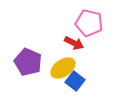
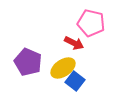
pink pentagon: moved 2 px right
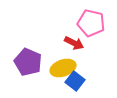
yellow ellipse: rotated 15 degrees clockwise
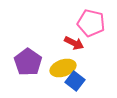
purple pentagon: rotated 12 degrees clockwise
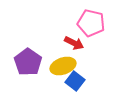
yellow ellipse: moved 2 px up
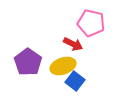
red arrow: moved 1 px left, 1 px down
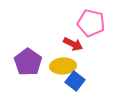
yellow ellipse: rotated 15 degrees clockwise
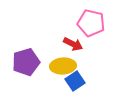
purple pentagon: moved 2 px left; rotated 20 degrees clockwise
blue square: rotated 18 degrees clockwise
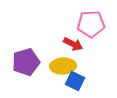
pink pentagon: moved 1 px down; rotated 16 degrees counterclockwise
blue square: rotated 30 degrees counterclockwise
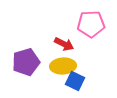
red arrow: moved 9 px left
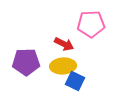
purple pentagon: rotated 16 degrees clockwise
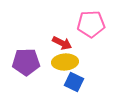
red arrow: moved 2 px left, 1 px up
yellow ellipse: moved 2 px right, 4 px up
blue square: moved 1 px left, 1 px down
